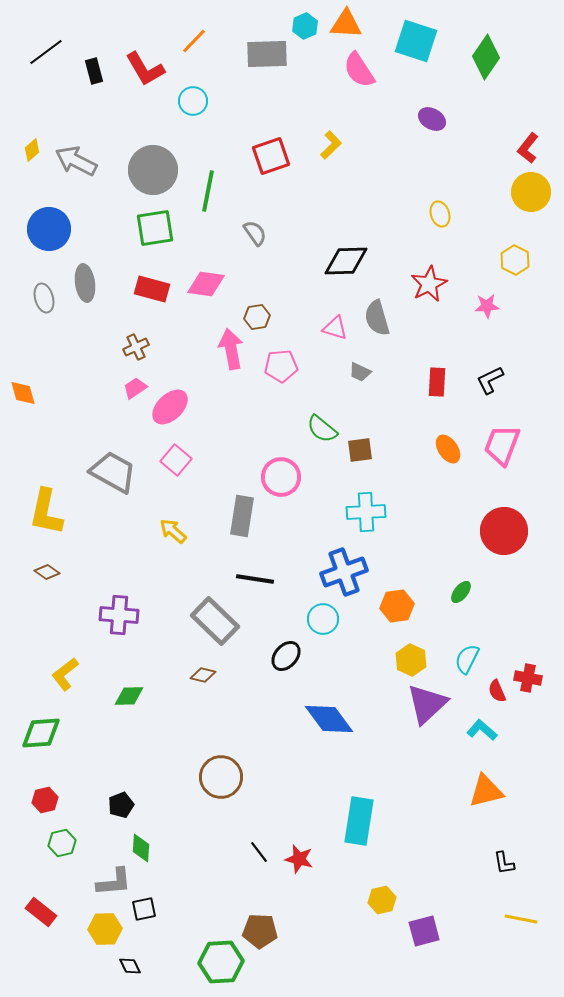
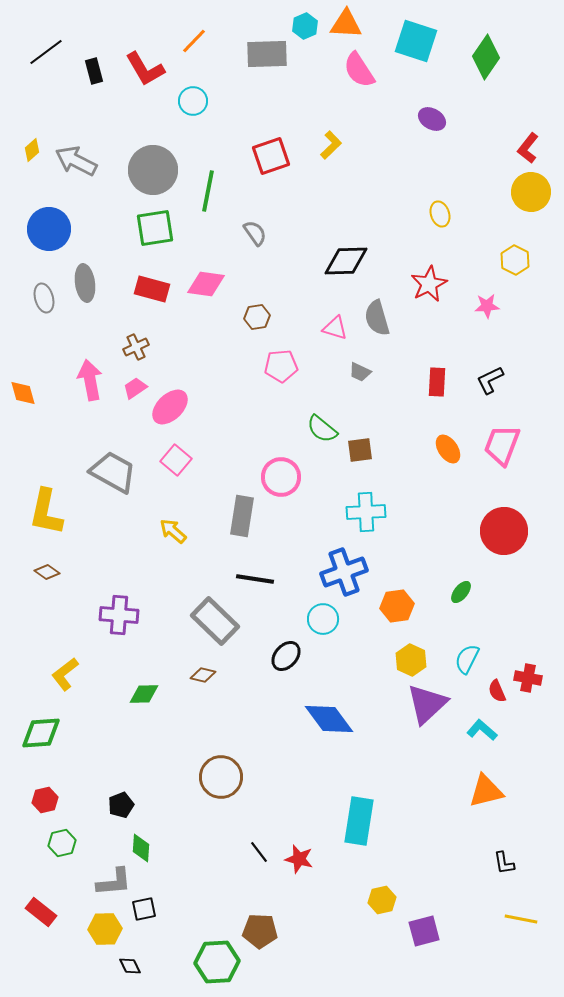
pink arrow at (231, 349): moved 141 px left, 31 px down
green diamond at (129, 696): moved 15 px right, 2 px up
green hexagon at (221, 962): moved 4 px left
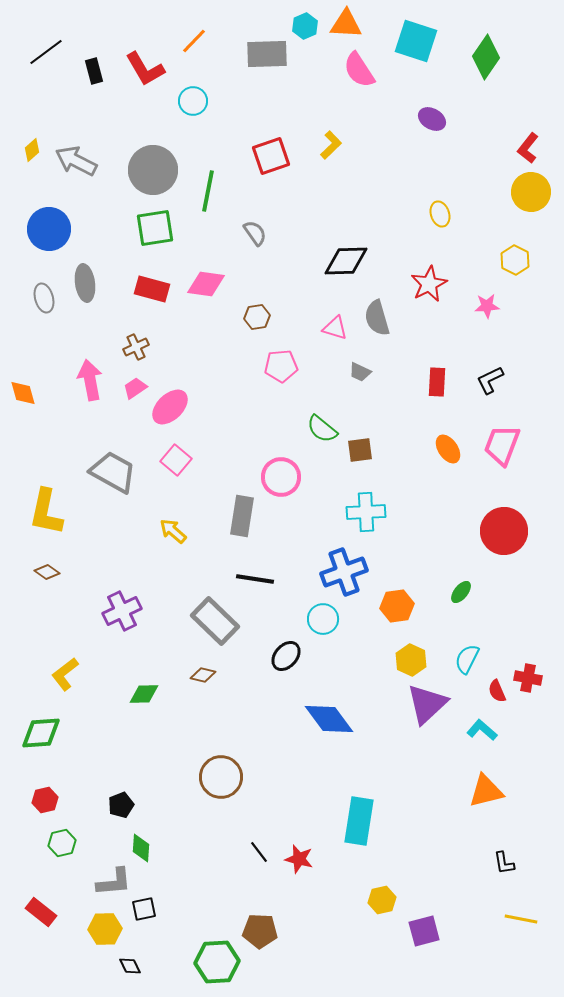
purple cross at (119, 615): moved 3 px right, 4 px up; rotated 30 degrees counterclockwise
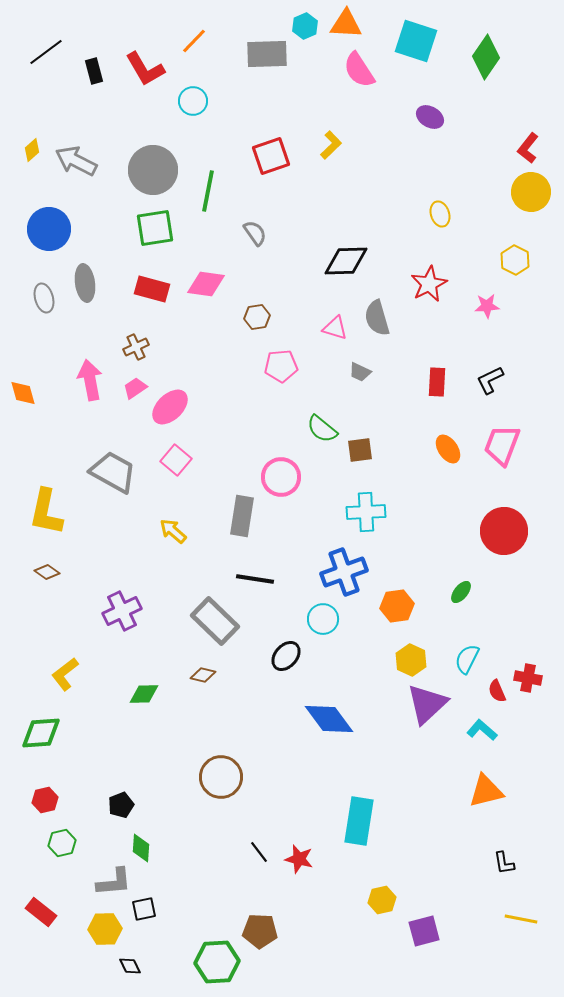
purple ellipse at (432, 119): moved 2 px left, 2 px up
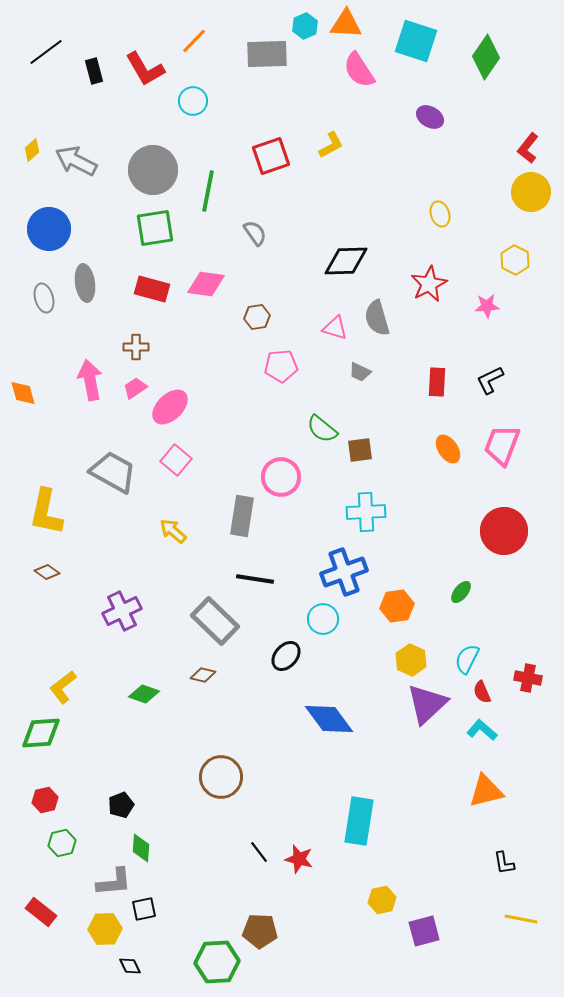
yellow L-shape at (331, 145): rotated 16 degrees clockwise
brown cross at (136, 347): rotated 25 degrees clockwise
yellow L-shape at (65, 674): moved 2 px left, 13 px down
red semicircle at (497, 691): moved 15 px left, 1 px down
green diamond at (144, 694): rotated 20 degrees clockwise
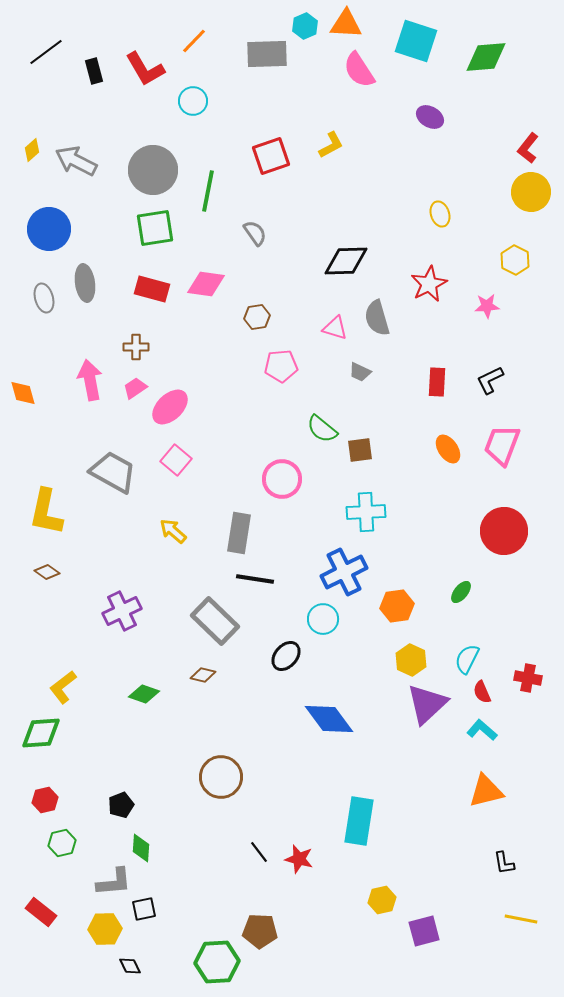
green diamond at (486, 57): rotated 51 degrees clockwise
pink circle at (281, 477): moved 1 px right, 2 px down
gray rectangle at (242, 516): moved 3 px left, 17 px down
blue cross at (344, 572): rotated 6 degrees counterclockwise
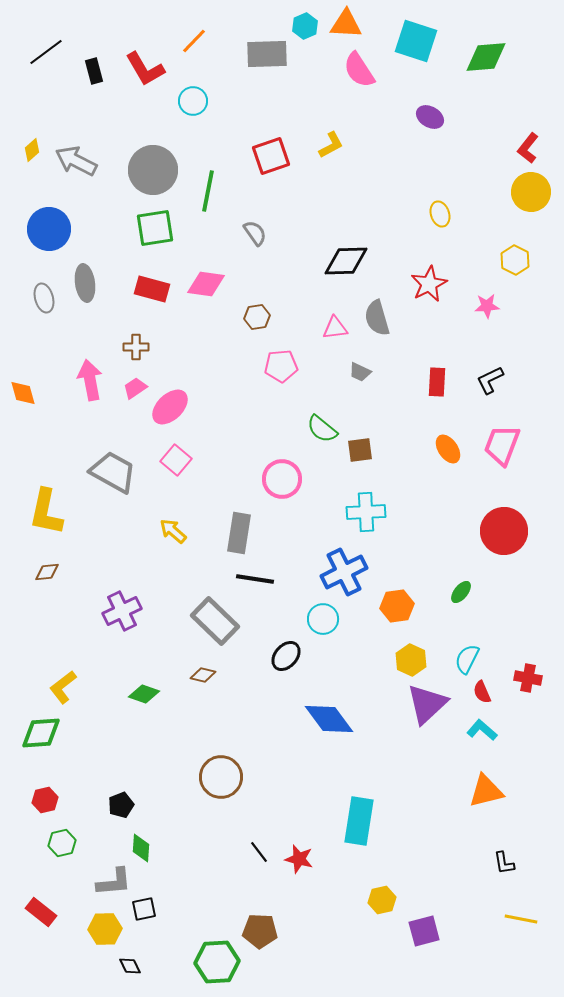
pink triangle at (335, 328): rotated 24 degrees counterclockwise
brown diamond at (47, 572): rotated 40 degrees counterclockwise
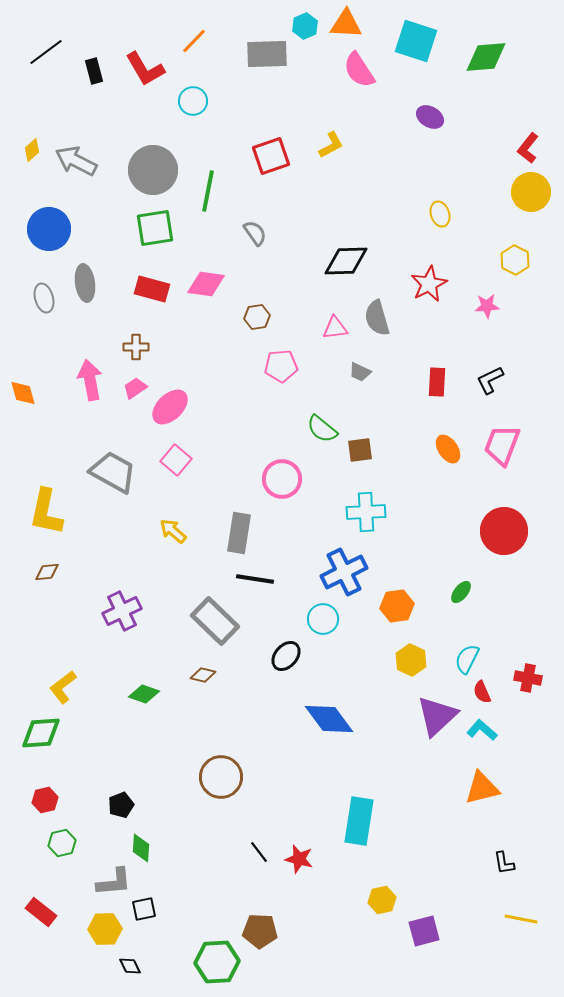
purple triangle at (427, 704): moved 10 px right, 12 px down
orange triangle at (486, 791): moved 4 px left, 3 px up
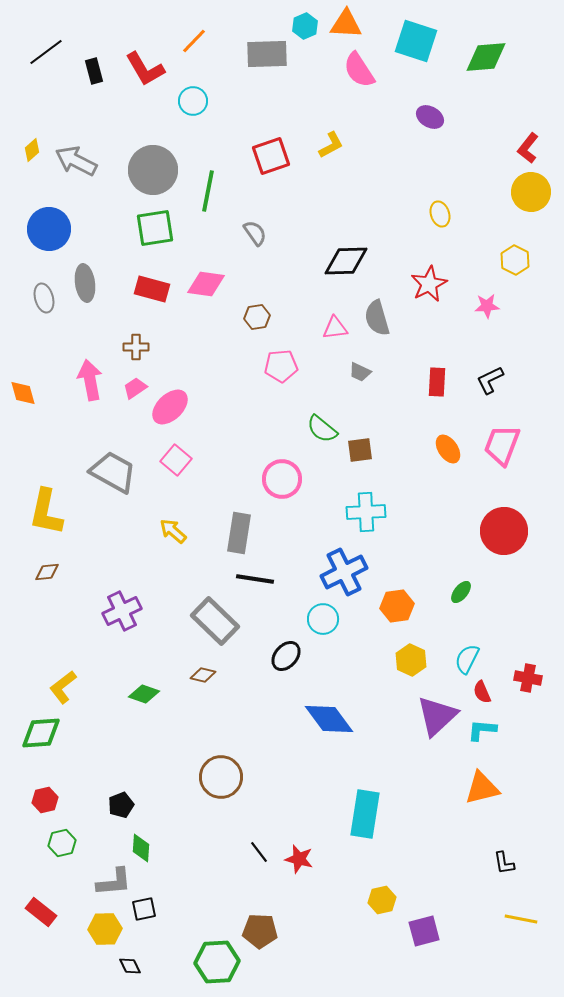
cyan L-shape at (482, 730): rotated 36 degrees counterclockwise
cyan rectangle at (359, 821): moved 6 px right, 7 px up
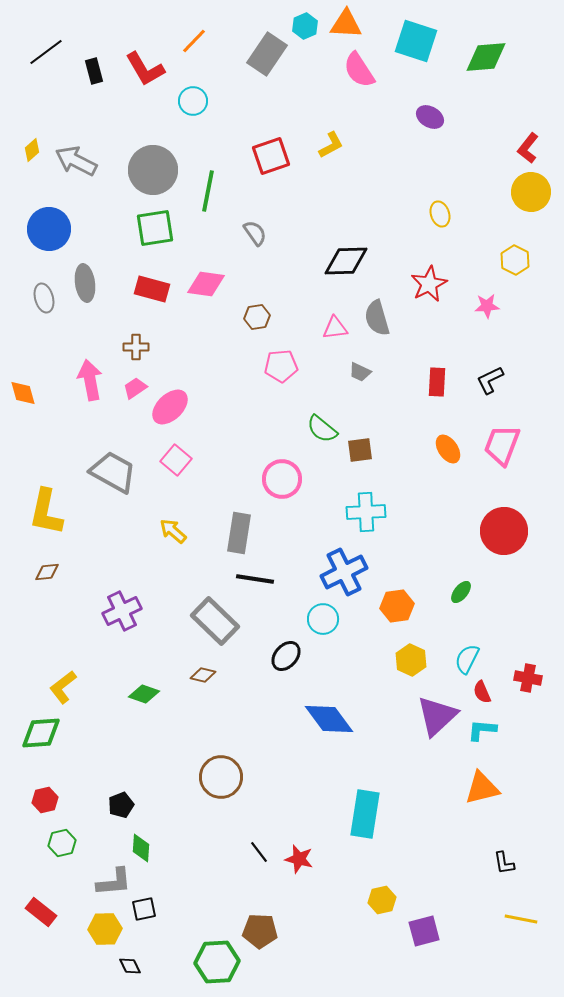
gray rectangle at (267, 54): rotated 54 degrees counterclockwise
